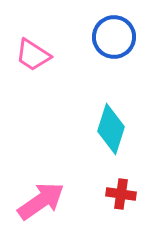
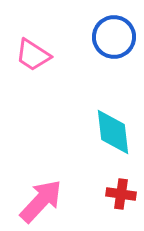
cyan diamond: moved 2 px right, 3 px down; rotated 24 degrees counterclockwise
pink arrow: rotated 12 degrees counterclockwise
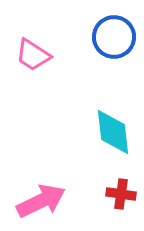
pink arrow: rotated 21 degrees clockwise
